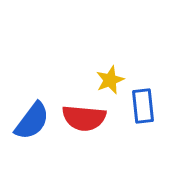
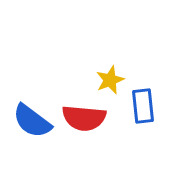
blue semicircle: rotated 90 degrees clockwise
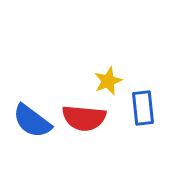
yellow star: moved 2 px left, 1 px down
blue rectangle: moved 2 px down
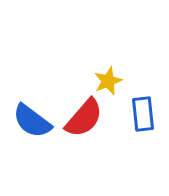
blue rectangle: moved 6 px down
red semicircle: rotated 54 degrees counterclockwise
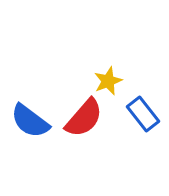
blue rectangle: rotated 32 degrees counterclockwise
blue semicircle: moved 2 px left
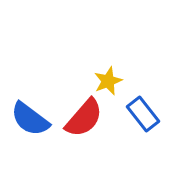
blue semicircle: moved 2 px up
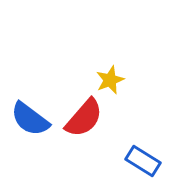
yellow star: moved 2 px right, 1 px up
blue rectangle: moved 47 px down; rotated 20 degrees counterclockwise
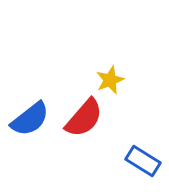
blue semicircle: rotated 75 degrees counterclockwise
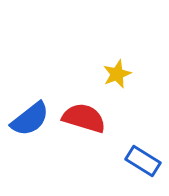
yellow star: moved 7 px right, 6 px up
red semicircle: rotated 114 degrees counterclockwise
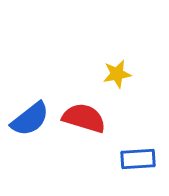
yellow star: rotated 12 degrees clockwise
blue rectangle: moved 5 px left, 2 px up; rotated 36 degrees counterclockwise
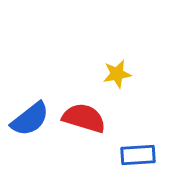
blue rectangle: moved 4 px up
